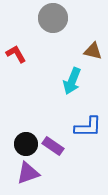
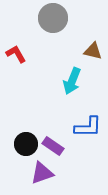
purple triangle: moved 14 px right
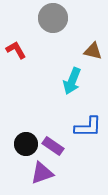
red L-shape: moved 4 px up
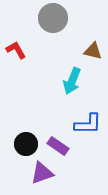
blue L-shape: moved 3 px up
purple rectangle: moved 5 px right
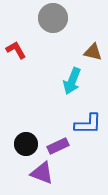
brown triangle: moved 1 px down
purple rectangle: rotated 60 degrees counterclockwise
purple triangle: rotated 40 degrees clockwise
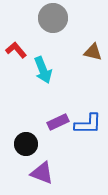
red L-shape: rotated 10 degrees counterclockwise
cyan arrow: moved 29 px left, 11 px up; rotated 44 degrees counterclockwise
purple rectangle: moved 24 px up
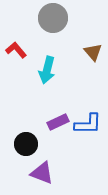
brown triangle: rotated 36 degrees clockwise
cyan arrow: moved 4 px right; rotated 36 degrees clockwise
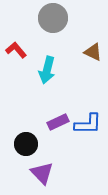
brown triangle: rotated 24 degrees counterclockwise
purple triangle: rotated 25 degrees clockwise
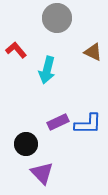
gray circle: moved 4 px right
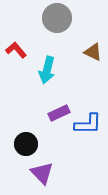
purple rectangle: moved 1 px right, 9 px up
